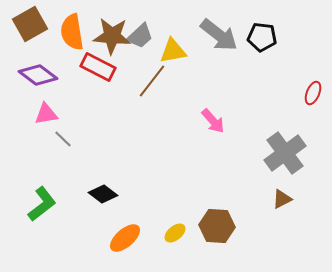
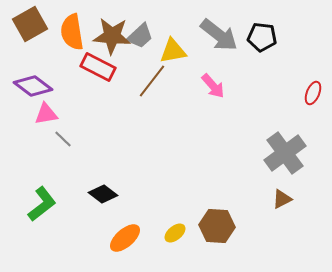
purple diamond: moved 5 px left, 11 px down
pink arrow: moved 35 px up
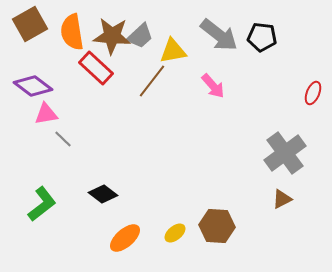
red rectangle: moved 2 px left, 1 px down; rotated 16 degrees clockwise
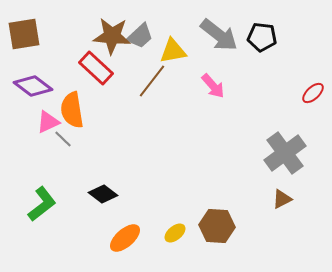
brown square: moved 6 px left, 10 px down; rotated 20 degrees clockwise
orange semicircle: moved 78 px down
red ellipse: rotated 25 degrees clockwise
pink triangle: moved 2 px right, 8 px down; rotated 15 degrees counterclockwise
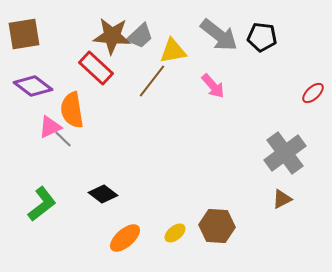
pink triangle: moved 2 px right, 5 px down
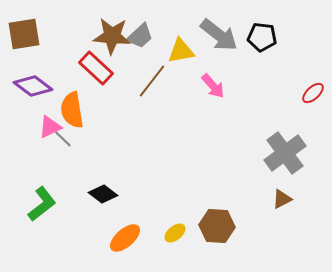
yellow triangle: moved 8 px right
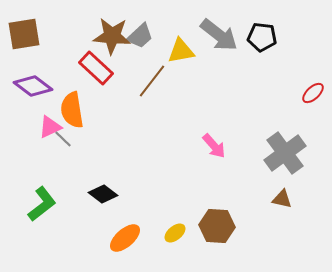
pink arrow: moved 1 px right, 60 px down
brown triangle: rotated 40 degrees clockwise
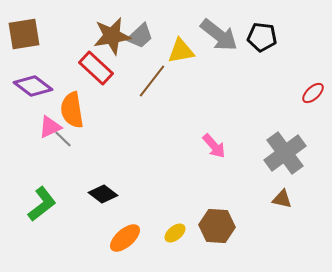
brown star: rotated 15 degrees counterclockwise
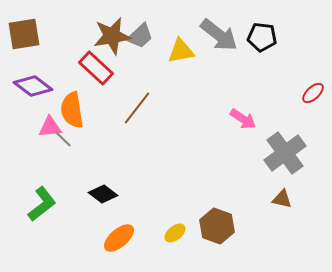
brown line: moved 15 px left, 27 px down
pink triangle: rotated 20 degrees clockwise
pink arrow: moved 29 px right, 27 px up; rotated 16 degrees counterclockwise
brown hexagon: rotated 16 degrees clockwise
orange ellipse: moved 6 px left
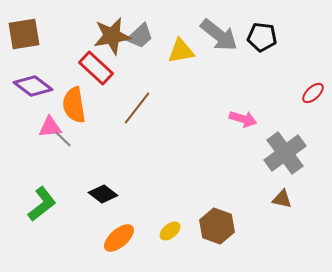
orange semicircle: moved 2 px right, 5 px up
pink arrow: rotated 16 degrees counterclockwise
yellow ellipse: moved 5 px left, 2 px up
